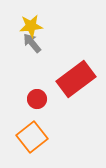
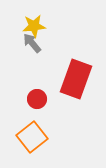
yellow star: moved 3 px right
red rectangle: rotated 33 degrees counterclockwise
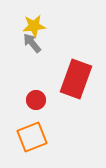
red circle: moved 1 px left, 1 px down
orange square: rotated 16 degrees clockwise
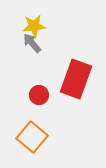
red circle: moved 3 px right, 5 px up
orange square: rotated 28 degrees counterclockwise
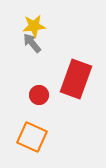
orange square: rotated 16 degrees counterclockwise
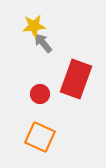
gray arrow: moved 11 px right
red circle: moved 1 px right, 1 px up
orange square: moved 8 px right
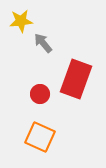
yellow star: moved 13 px left, 5 px up
